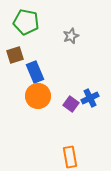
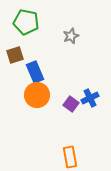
orange circle: moved 1 px left, 1 px up
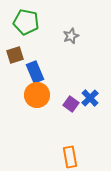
blue cross: rotated 18 degrees counterclockwise
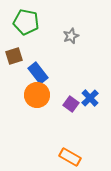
brown square: moved 1 px left, 1 px down
blue rectangle: moved 3 px right, 1 px down; rotated 15 degrees counterclockwise
orange rectangle: rotated 50 degrees counterclockwise
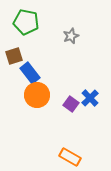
blue rectangle: moved 8 px left
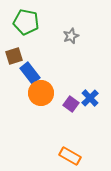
orange circle: moved 4 px right, 2 px up
orange rectangle: moved 1 px up
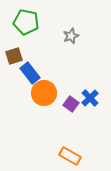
orange circle: moved 3 px right
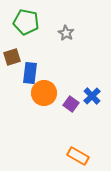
gray star: moved 5 px left, 3 px up; rotated 21 degrees counterclockwise
brown square: moved 2 px left, 1 px down
blue rectangle: rotated 45 degrees clockwise
blue cross: moved 2 px right, 2 px up
orange rectangle: moved 8 px right
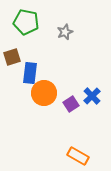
gray star: moved 1 px left, 1 px up; rotated 21 degrees clockwise
purple square: rotated 21 degrees clockwise
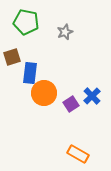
orange rectangle: moved 2 px up
